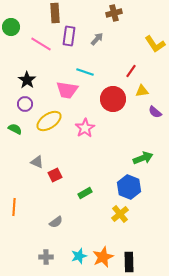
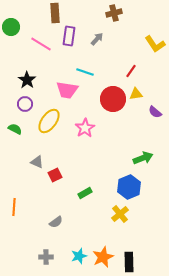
yellow triangle: moved 6 px left, 3 px down
yellow ellipse: rotated 20 degrees counterclockwise
blue hexagon: rotated 15 degrees clockwise
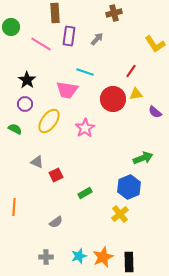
red square: moved 1 px right
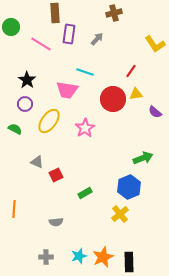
purple rectangle: moved 2 px up
orange line: moved 2 px down
gray semicircle: rotated 32 degrees clockwise
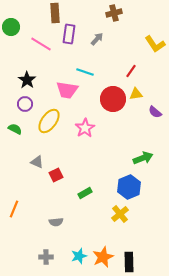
orange line: rotated 18 degrees clockwise
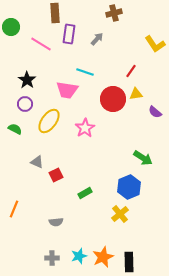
green arrow: rotated 54 degrees clockwise
gray cross: moved 6 px right, 1 px down
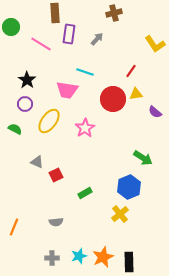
orange line: moved 18 px down
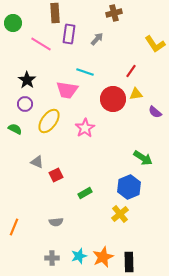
green circle: moved 2 px right, 4 px up
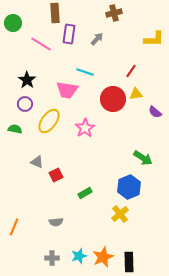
yellow L-shape: moved 1 px left, 5 px up; rotated 55 degrees counterclockwise
green semicircle: rotated 16 degrees counterclockwise
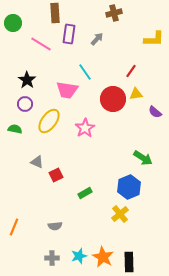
cyan line: rotated 36 degrees clockwise
gray semicircle: moved 1 px left, 4 px down
orange star: rotated 20 degrees counterclockwise
